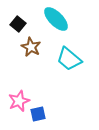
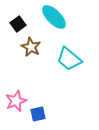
cyan ellipse: moved 2 px left, 2 px up
black square: rotated 14 degrees clockwise
pink star: moved 3 px left
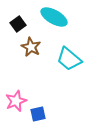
cyan ellipse: rotated 16 degrees counterclockwise
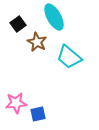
cyan ellipse: rotated 32 degrees clockwise
brown star: moved 6 px right, 5 px up
cyan trapezoid: moved 2 px up
pink star: moved 2 px down; rotated 15 degrees clockwise
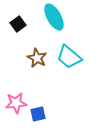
brown star: moved 16 px down
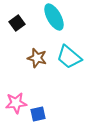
black square: moved 1 px left, 1 px up
brown star: rotated 12 degrees counterclockwise
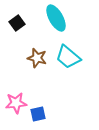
cyan ellipse: moved 2 px right, 1 px down
cyan trapezoid: moved 1 px left
